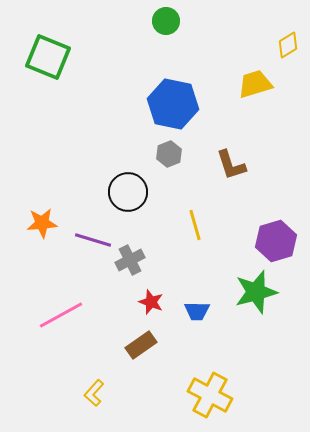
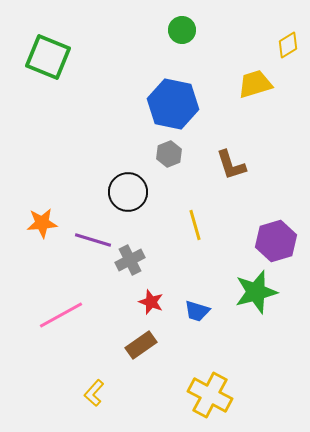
green circle: moved 16 px right, 9 px down
blue trapezoid: rotated 16 degrees clockwise
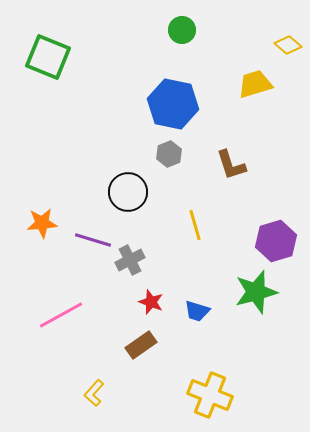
yellow diamond: rotated 72 degrees clockwise
yellow cross: rotated 6 degrees counterclockwise
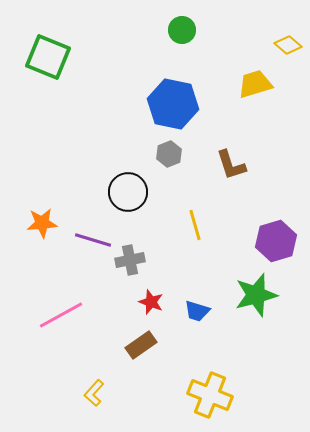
gray cross: rotated 16 degrees clockwise
green star: moved 3 px down
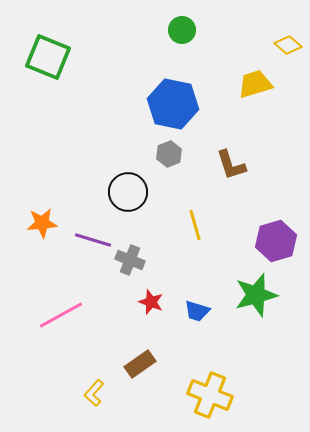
gray cross: rotated 32 degrees clockwise
brown rectangle: moved 1 px left, 19 px down
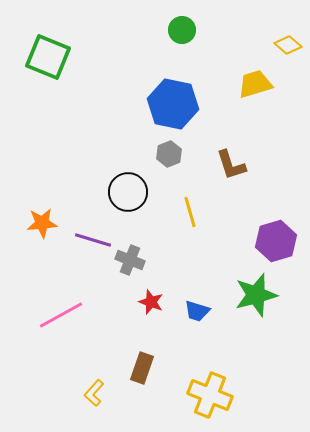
yellow line: moved 5 px left, 13 px up
brown rectangle: moved 2 px right, 4 px down; rotated 36 degrees counterclockwise
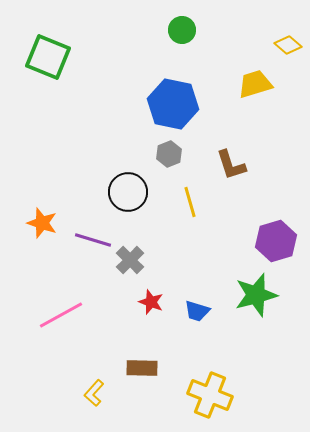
yellow line: moved 10 px up
orange star: rotated 24 degrees clockwise
gray cross: rotated 24 degrees clockwise
brown rectangle: rotated 72 degrees clockwise
